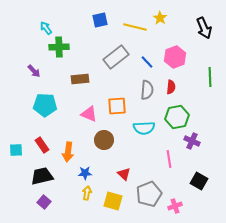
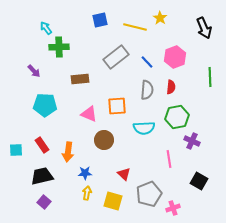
pink cross: moved 2 px left, 2 px down
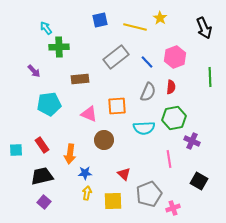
gray semicircle: moved 1 px right, 2 px down; rotated 18 degrees clockwise
cyan pentagon: moved 4 px right, 1 px up; rotated 10 degrees counterclockwise
green hexagon: moved 3 px left, 1 px down
orange arrow: moved 2 px right, 2 px down
yellow square: rotated 18 degrees counterclockwise
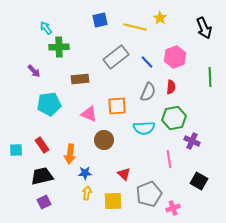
purple square: rotated 24 degrees clockwise
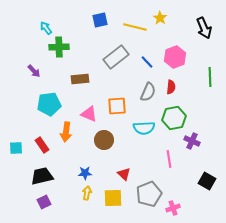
cyan square: moved 2 px up
orange arrow: moved 4 px left, 22 px up
black square: moved 8 px right
yellow square: moved 3 px up
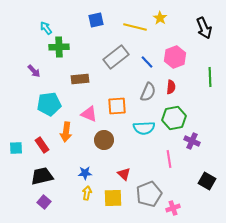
blue square: moved 4 px left
purple square: rotated 24 degrees counterclockwise
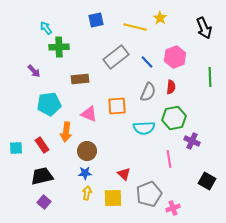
brown circle: moved 17 px left, 11 px down
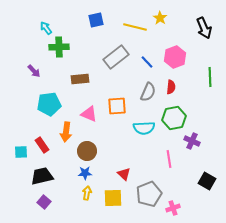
cyan square: moved 5 px right, 4 px down
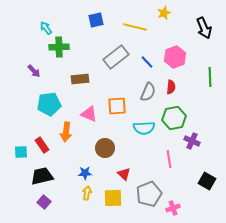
yellow star: moved 4 px right, 5 px up; rotated 16 degrees clockwise
brown circle: moved 18 px right, 3 px up
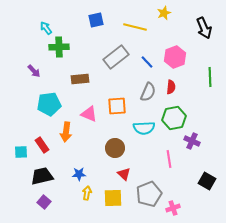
brown circle: moved 10 px right
blue star: moved 6 px left, 1 px down
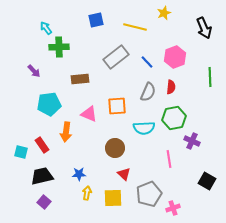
cyan square: rotated 16 degrees clockwise
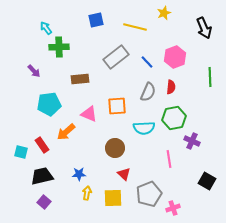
orange arrow: rotated 42 degrees clockwise
